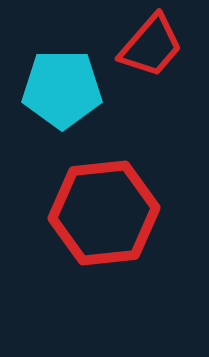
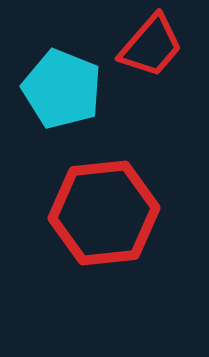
cyan pentagon: rotated 22 degrees clockwise
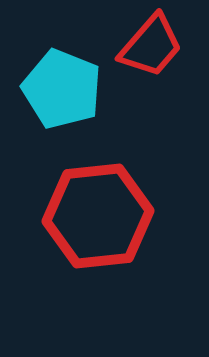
red hexagon: moved 6 px left, 3 px down
